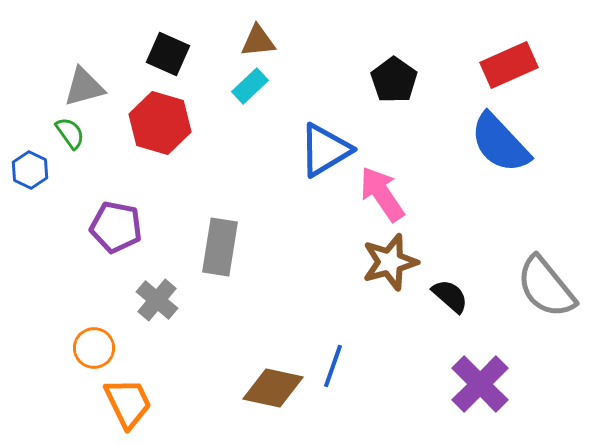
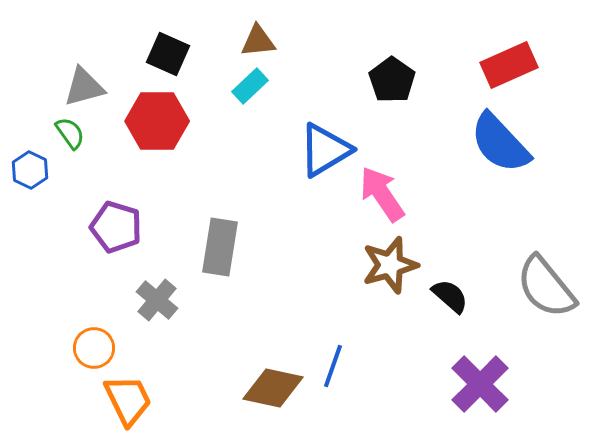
black pentagon: moved 2 px left
red hexagon: moved 3 px left, 2 px up; rotated 16 degrees counterclockwise
purple pentagon: rotated 6 degrees clockwise
brown star: moved 3 px down
orange trapezoid: moved 3 px up
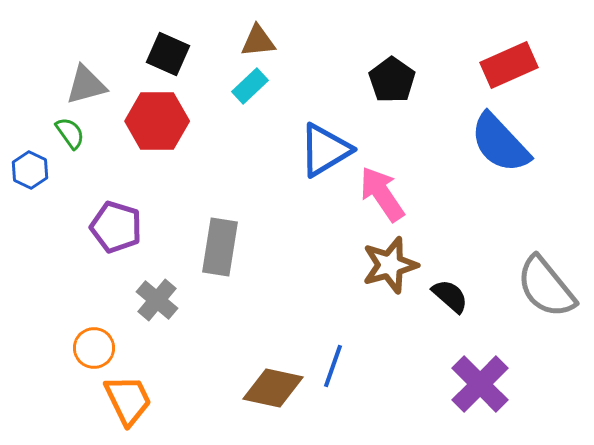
gray triangle: moved 2 px right, 2 px up
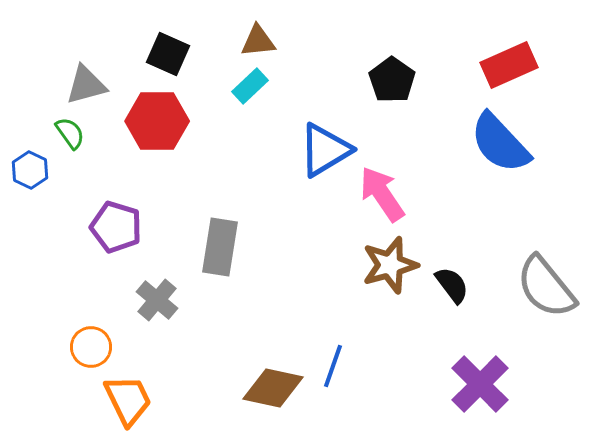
black semicircle: moved 2 px right, 11 px up; rotated 12 degrees clockwise
orange circle: moved 3 px left, 1 px up
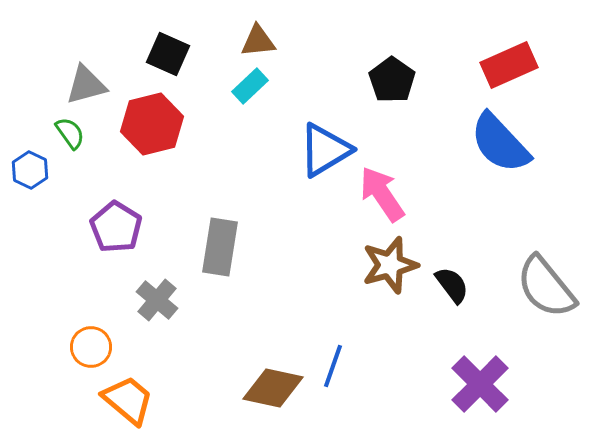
red hexagon: moved 5 px left, 3 px down; rotated 14 degrees counterclockwise
purple pentagon: rotated 15 degrees clockwise
orange trapezoid: rotated 24 degrees counterclockwise
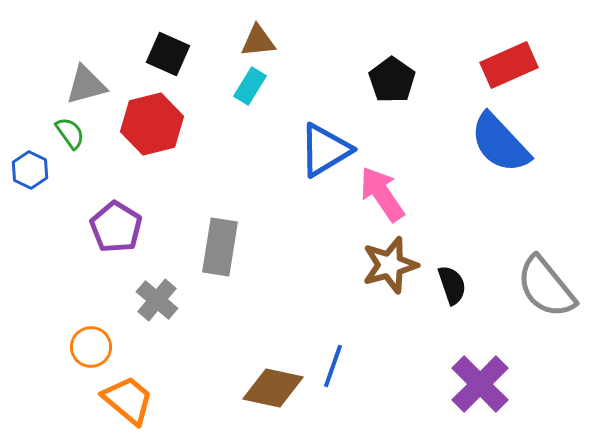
cyan rectangle: rotated 15 degrees counterclockwise
black semicircle: rotated 18 degrees clockwise
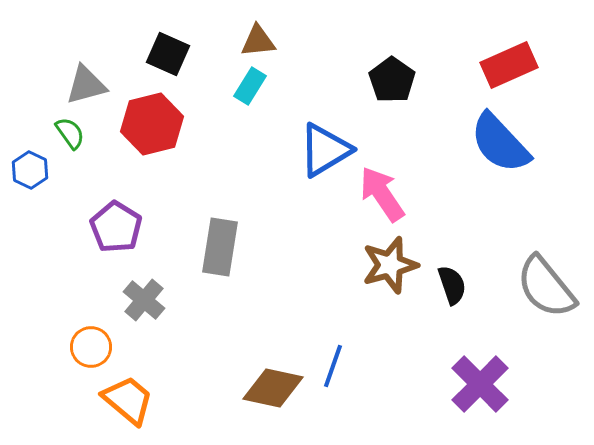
gray cross: moved 13 px left
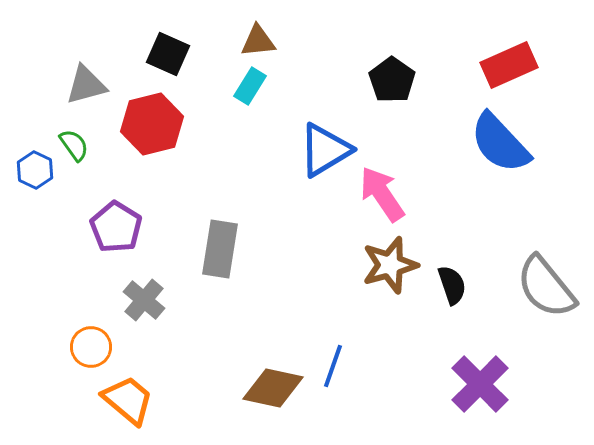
green semicircle: moved 4 px right, 12 px down
blue hexagon: moved 5 px right
gray rectangle: moved 2 px down
